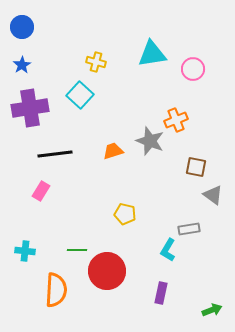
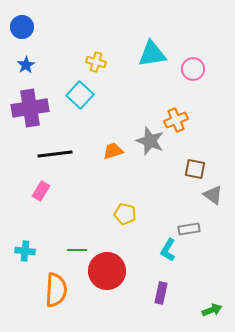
blue star: moved 4 px right
brown square: moved 1 px left, 2 px down
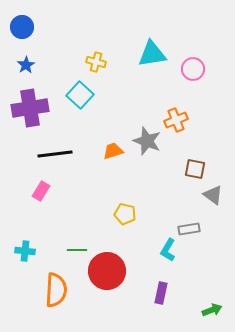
gray star: moved 3 px left
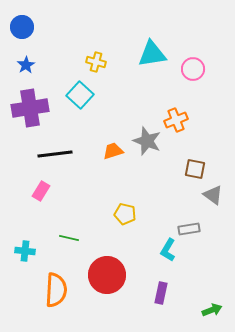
green line: moved 8 px left, 12 px up; rotated 12 degrees clockwise
red circle: moved 4 px down
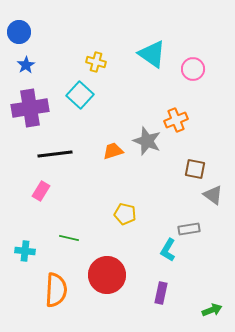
blue circle: moved 3 px left, 5 px down
cyan triangle: rotated 44 degrees clockwise
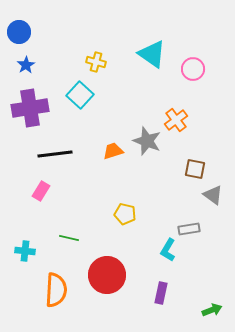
orange cross: rotated 15 degrees counterclockwise
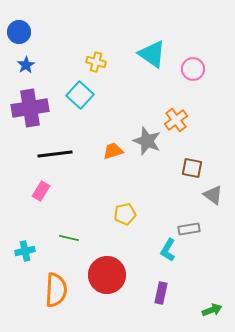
brown square: moved 3 px left, 1 px up
yellow pentagon: rotated 25 degrees counterclockwise
cyan cross: rotated 18 degrees counterclockwise
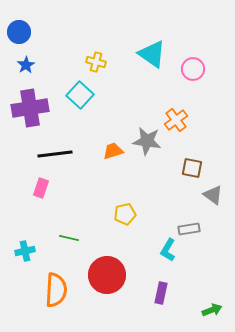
gray star: rotated 12 degrees counterclockwise
pink rectangle: moved 3 px up; rotated 12 degrees counterclockwise
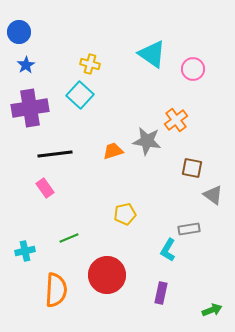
yellow cross: moved 6 px left, 2 px down
pink rectangle: moved 4 px right; rotated 54 degrees counterclockwise
green line: rotated 36 degrees counterclockwise
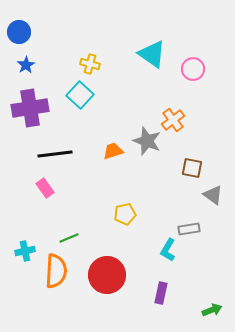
orange cross: moved 3 px left
gray star: rotated 12 degrees clockwise
orange semicircle: moved 19 px up
